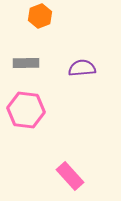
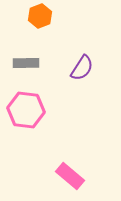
purple semicircle: rotated 128 degrees clockwise
pink rectangle: rotated 8 degrees counterclockwise
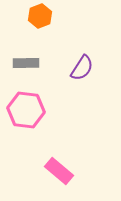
pink rectangle: moved 11 px left, 5 px up
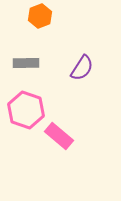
pink hexagon: rotated 12 degrees clockwise
pink rectangle: moved 35 px up
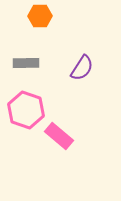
orange hexagon: rotated 20 degrees clockwise
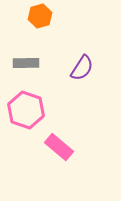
orange hexagon: rotated 15 degrees counterclockwise
pink rectangle: moved 11 px down
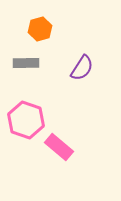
orange hexagon: moved 13 px down
pink hexagon: moved 10 px down
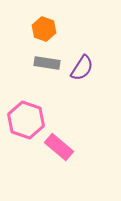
orange hexagon: moved 4 px right; rotated 25 degrees counterclockwise
gray rectangle: moved 21 px right; rotated 10 degrees clockwise
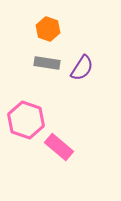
orange hexagon: moved 4 px right
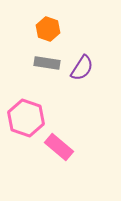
pink hexagon: moved 2 px up
